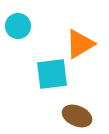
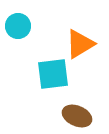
cyan square: moved 1 px right
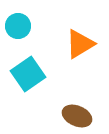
cyan square: moved 25 px left; rotated 28 degrees counterclockwise
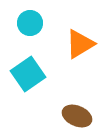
cyan circle: moved 12 px right, 3 px up
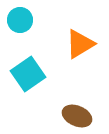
cyan circle: moved 10 px left, 3 px up
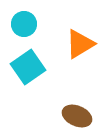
cyan circle: moved 4 px right, 4 px down
cyan square: moved 7 px up
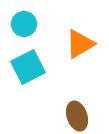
cyan square: rotated 8 degrees clockwise
brown ellipse: rotated 48 degrees clockwise
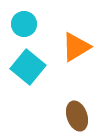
orange triangle: moved 4 px left, 3 px down
cyan square: rotated 24 degrees counterclockwise
